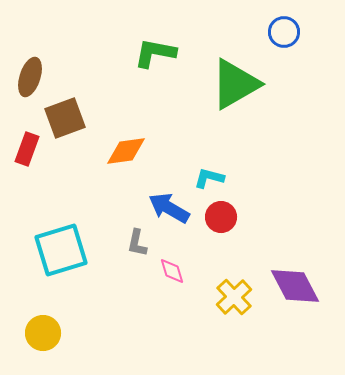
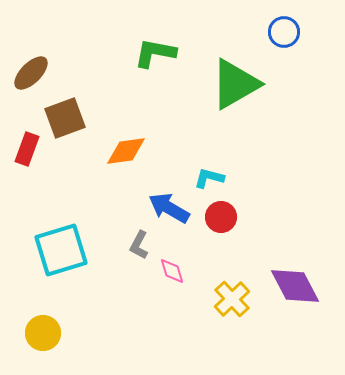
brown ellipse: moved 1 px right, 4 px up; rotated 27 degrees clockwise
gray L-shape: moved 2 px right, 2 px down; rotated 16 degrees clockwise
yellow cross: moved 2 px left, 2 px down
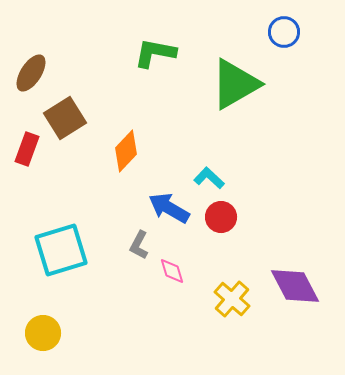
brown ellipse: rotated 12 degrees counterclockwise
brown square: rotated 12 degrees counterclockwise
orange diamond: rotated 39 degrees counterclockwise
cyan L-shape: rotated 28 degrees clockwise
yellow cross: rotated 6 degrees counterclockwise
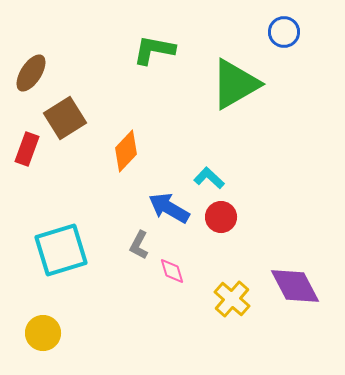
green L-shape: moved 1 px left, 3 px up
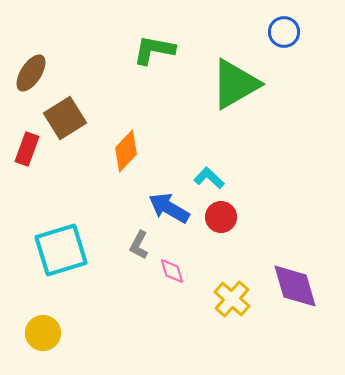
purple diamond: rotated 12 degrees clockwise
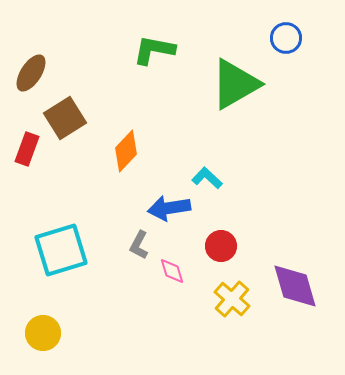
blue circle: moved 2 px right, 6 px down
cyan L-shape: moved 2 px left
blue arrow: rotated 39 degrees counterclockwise
red circle: moved 29 px down
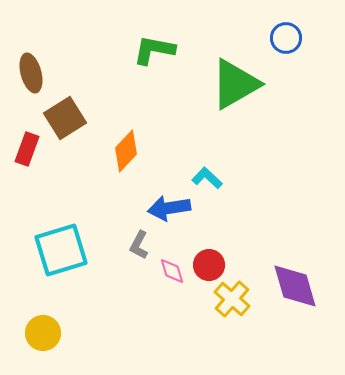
brown ellipse: rotated 48 degrees counterclockwise
red circle: moved 12 px left, 19 px down
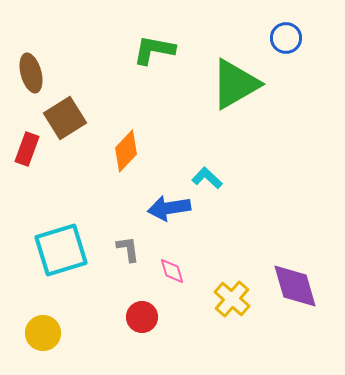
gray L-shape: moved 11 px left, 4 px down; rotated 144 degrees clockwise
red circle: moved 67 px left, 52 px down
